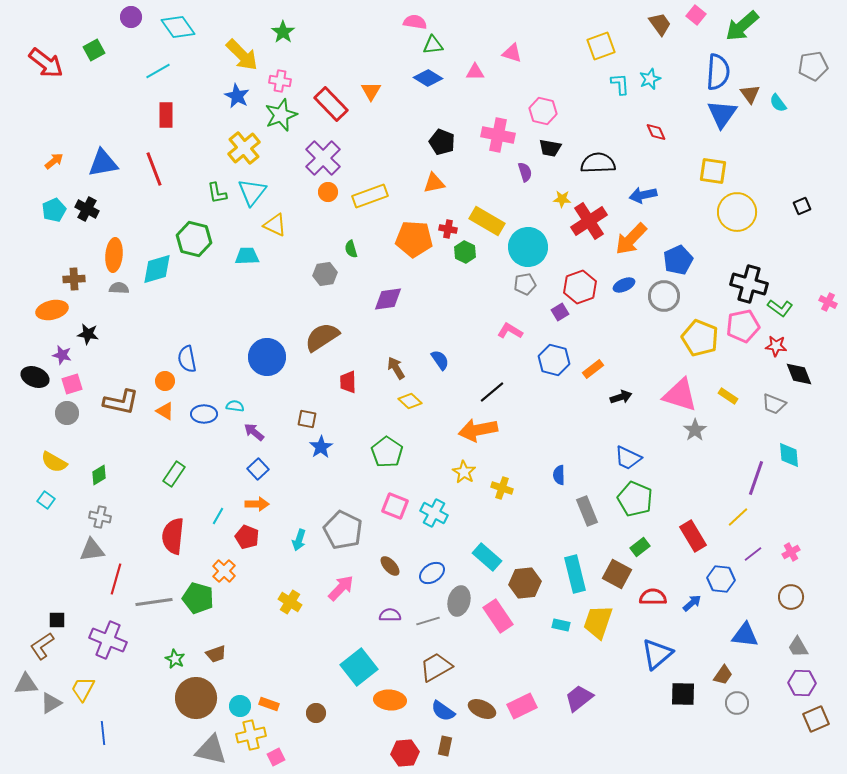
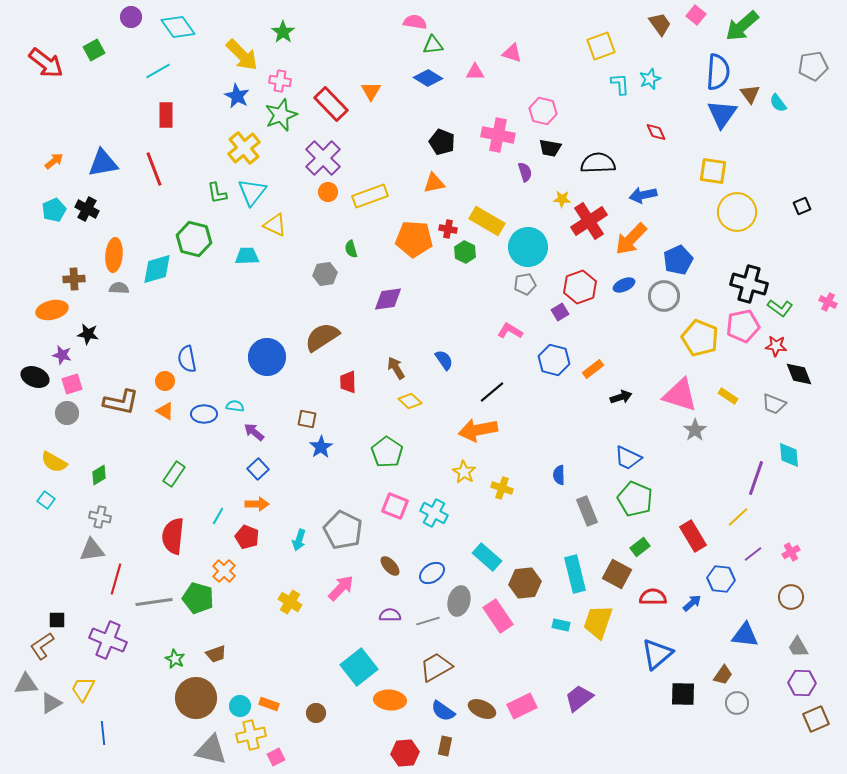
blue semicircle at (440, 360): moved 4 px right
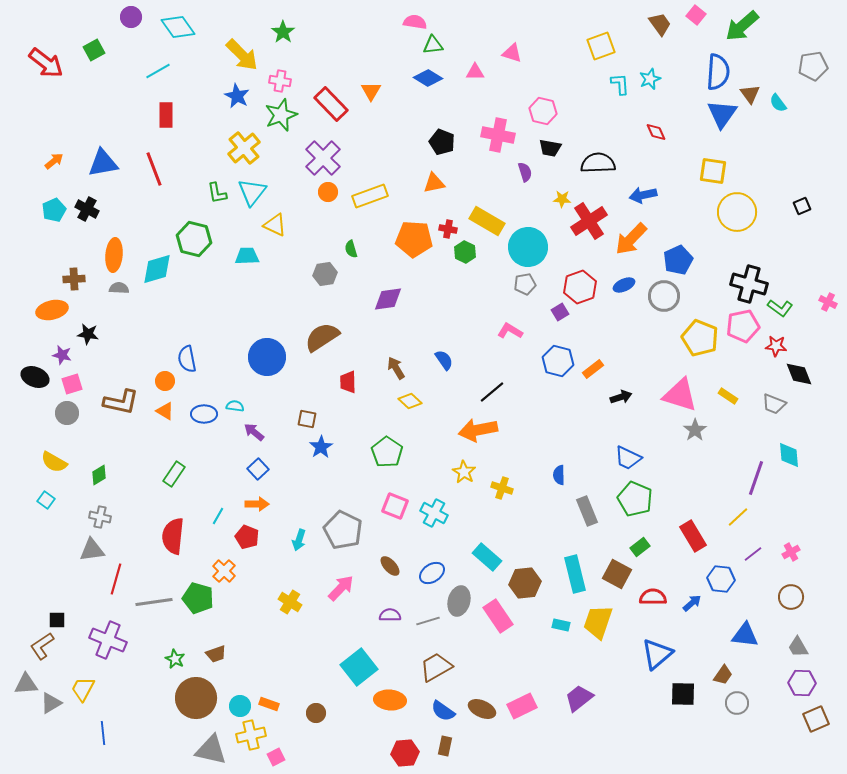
blue hexagon at (554, 360): moved 4 px right, 1 px down
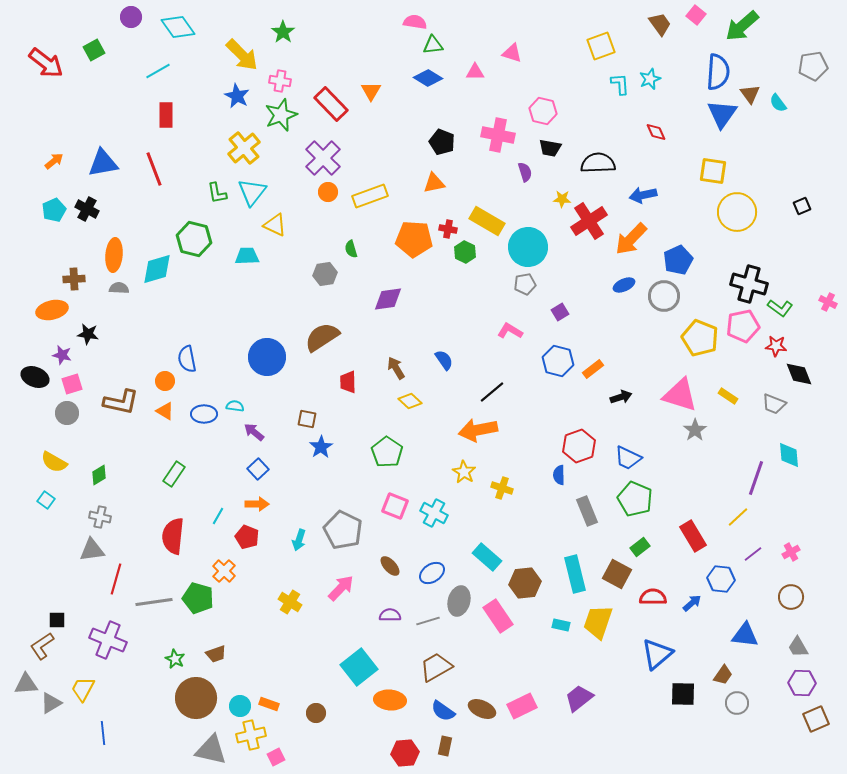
red hexagon at (580, 287): moved 1 px left, 159 px down
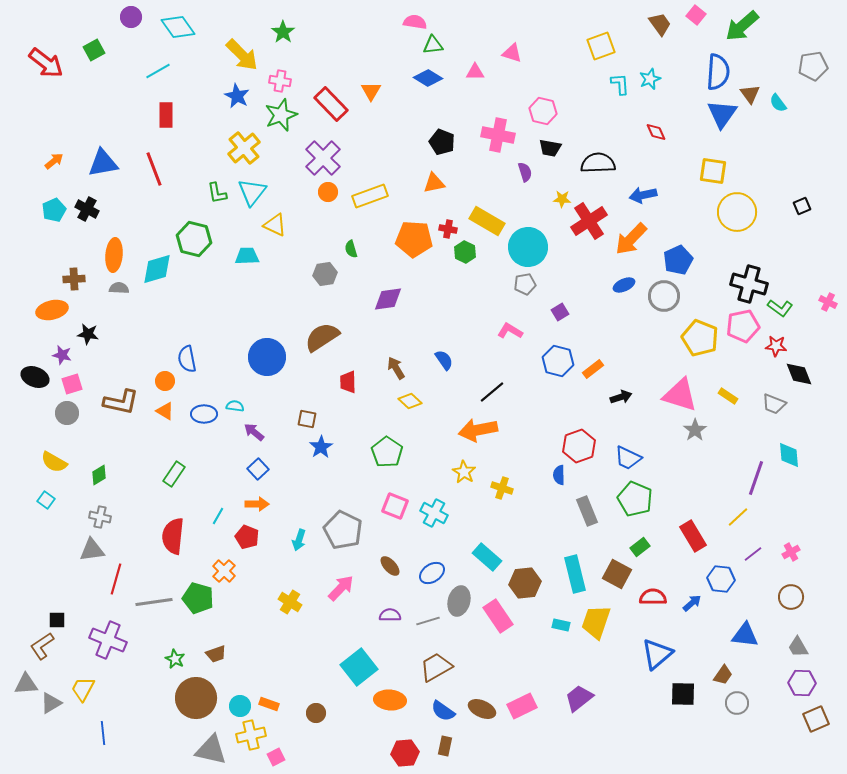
yellow trapezoid at (598, 622): moved 2 px left
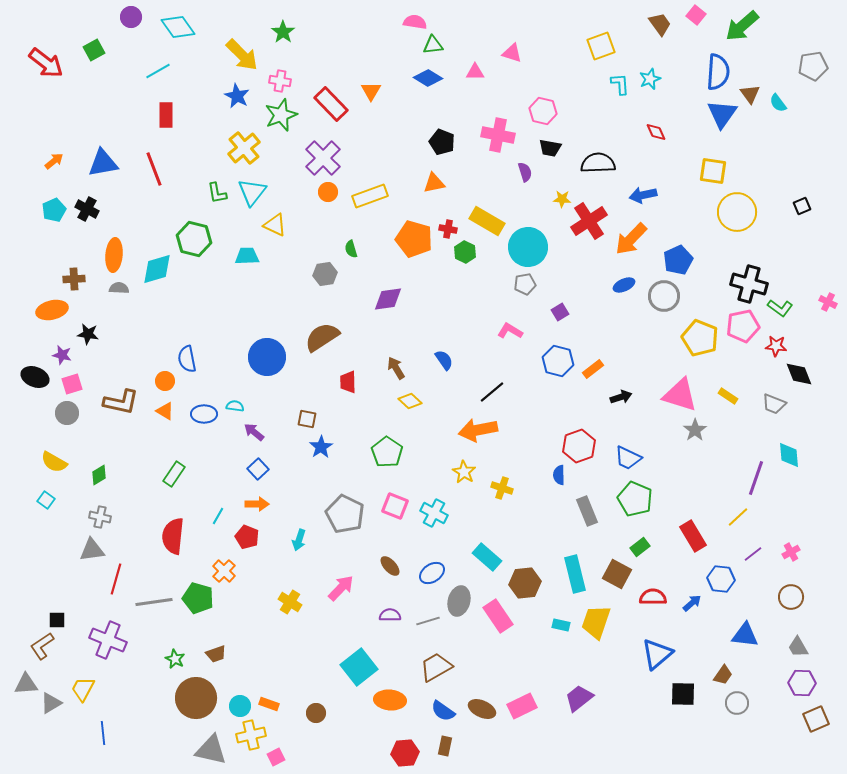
orange pentagon at (414, 239): rotated 12 degrees clockwise
gray pentagon at (343, 530): moved 2 px right, 16 px up
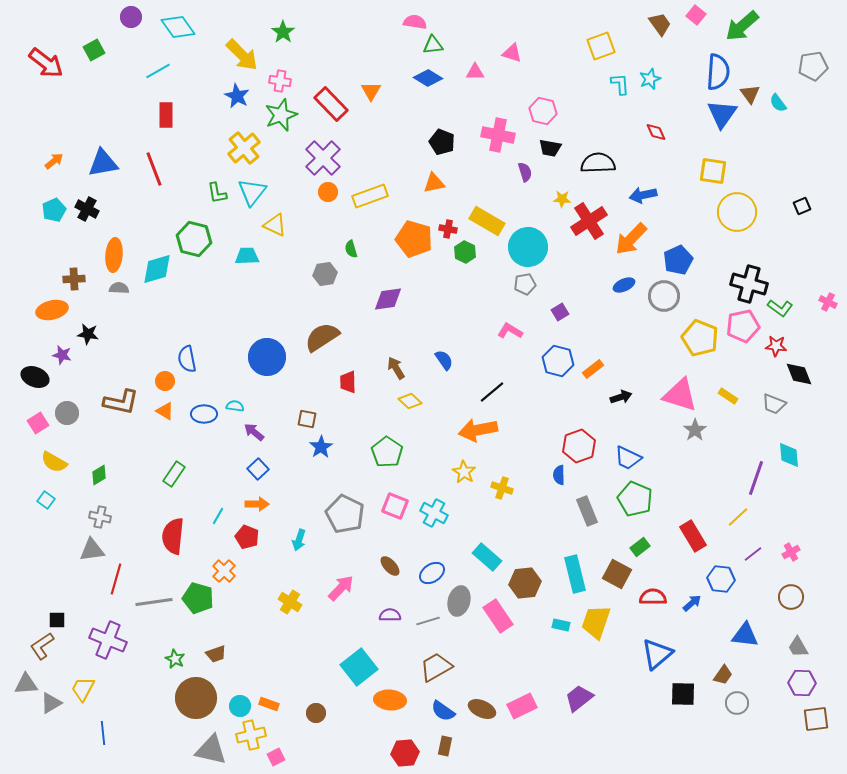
pink square at (72, 384): moved 34 px left, 39 px down; rotated 15 degrees counterclockwise
brown square at (816, 719): rotated 16 degrees clockwise
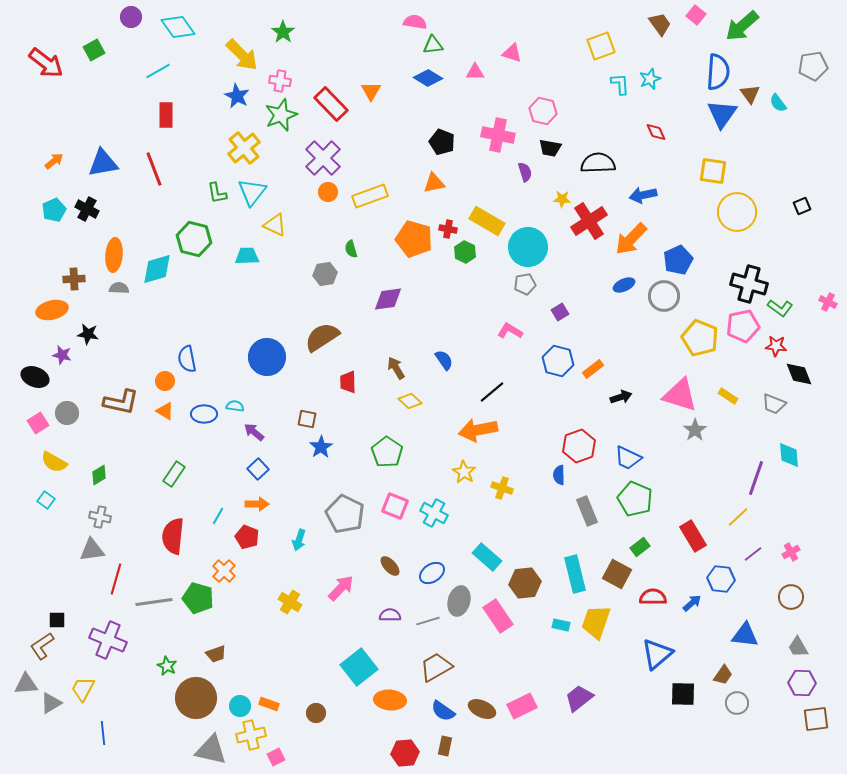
green star at (175, 659): moved 8 px left, 7 px down
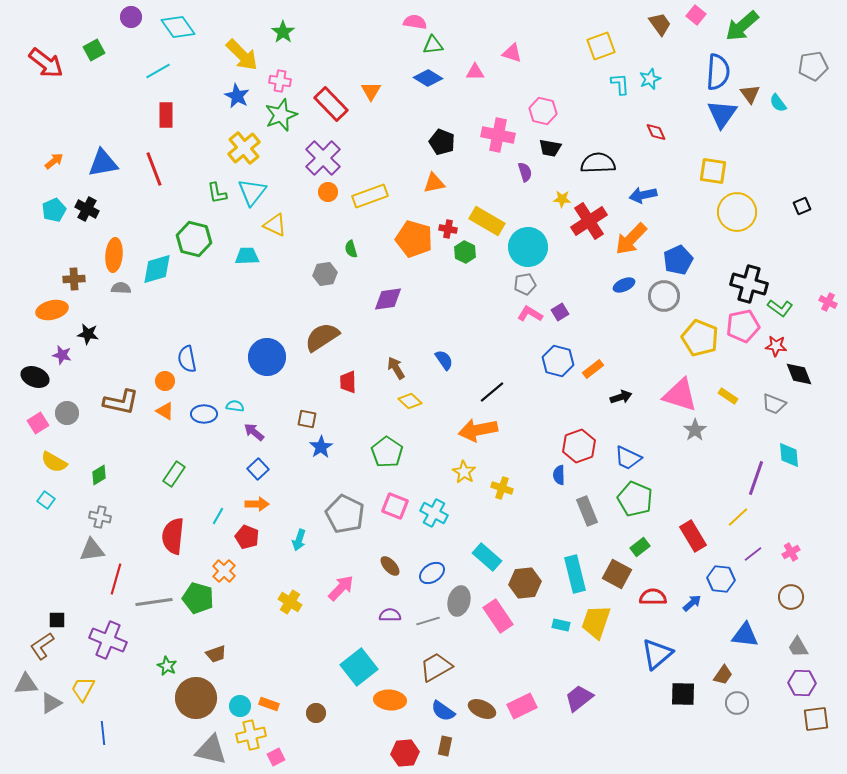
gray semicircle at (119, 288): moved 2 px right
pink L-shape at (510, 331): moved 20 px right, 17 px up
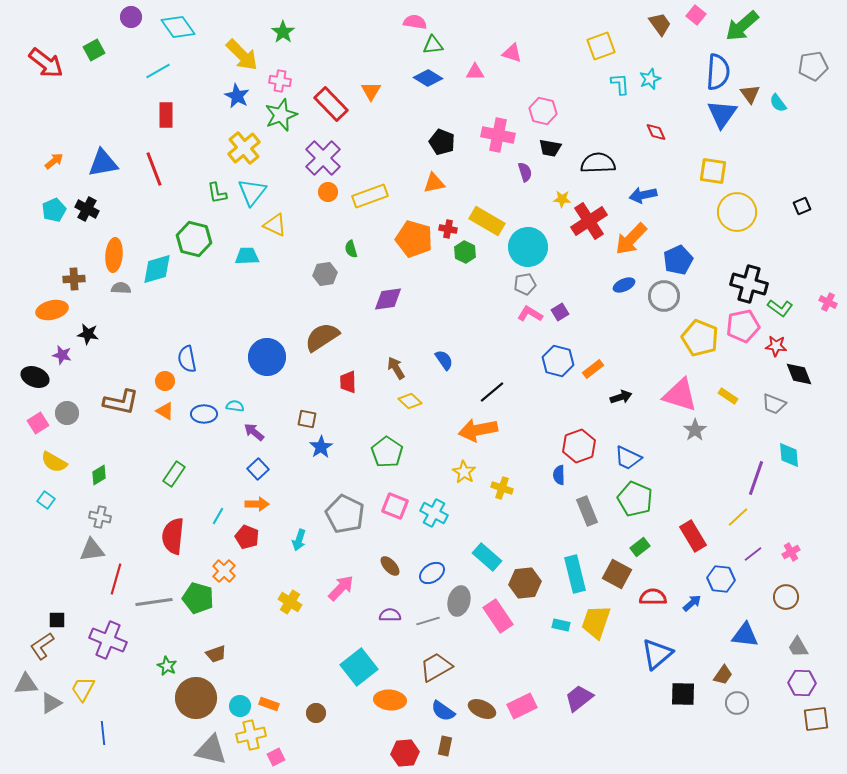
brown circle at (791, 597): moved 5 px left
